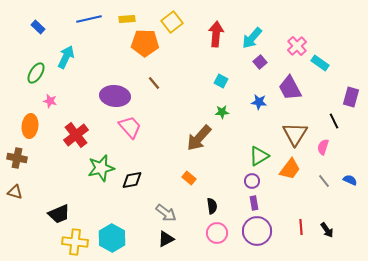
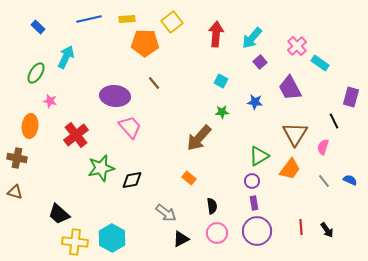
blue star at (259, 102): moved 4 px left
black trapezoid at (59, 214): rotated 65 degrees clockwise
black triangle at (166, 239): moved 15 px right
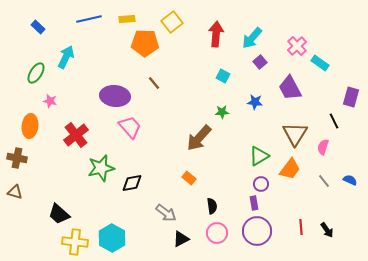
cyan square at (221, 81): moved 2 px right, 5 px up
black diamond at (132, 180): moved 3 px down
purple circle at (252, 181): moved 9 px right, 3 px down
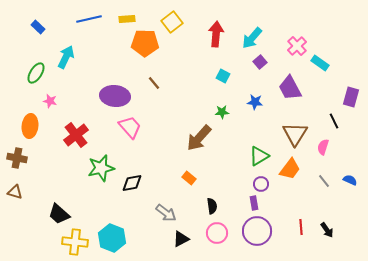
cyan hexagon at (112, 238): rotated 8 degrees counterclockwise
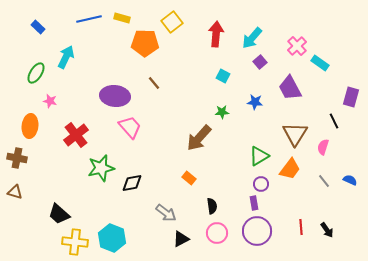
yellow rectangle at (127, 19): moved 5 px left, 1 px up; rotated 21 degrees clockwise
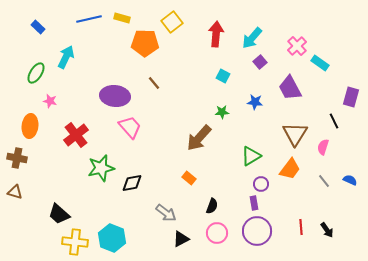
green triangle at (259, 156): moved 8 px left
black semicircle at (212, 206): rotated 28 degrees clockwise
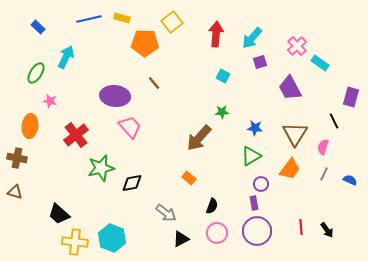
purple square at (260, 62): rotated 24 degrees clockwise
blue star at (255, 102): moved 26 px down
gray line at (324, 181): moved 7 px up; rotated 64 degrees clockwise
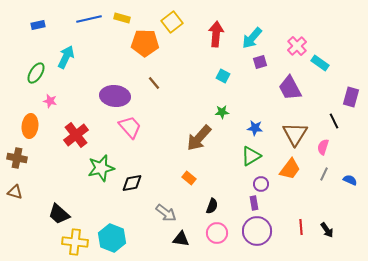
blue rectangle at (38, 27): moved 2 px up; rotated 56 degrees counterclockwise
black triangle at (181, 239): rotated 36 degrees clockwise
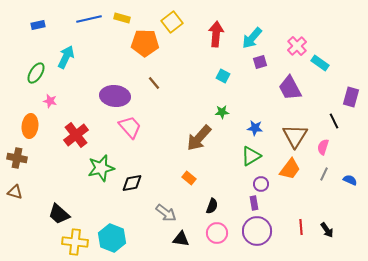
brown triangle at (295, 134): moved 2 px down
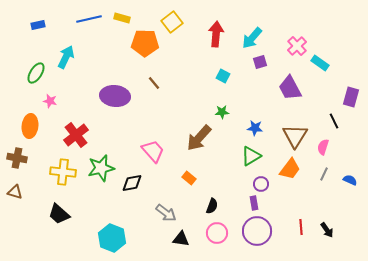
pink trapezoid at (130, 127): moved 23 px right, 24 px down
yellow cross at (75, 242): moved 12 px left, 70 px up
